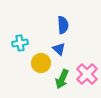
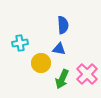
blue triangle: rotated 32 degrees counterclockwise
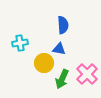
yellow circle: moved 3 px right
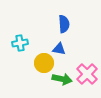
blue semicircle: moved 1 px right, 1 px up
green arrow: rotated 102 degrees counterclockwise
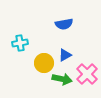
blue semicircle: rotated 84 degrees clockwise
blue triangle: moved 6 px right, 6 px down; rotated 40 degrees counterclockwise
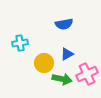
blue triangle: moved 2 px right, 1 px up
pink cross: rotated 20 degrees clockwise
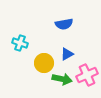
cyan cross: rotated 28 degrees clockwise
pink cross: moved 1 px down
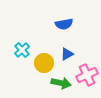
cyan cross: moved 2 px right, 7 px down; rotated 28 degrees clockwise
green arrow: moved 1 px left, 4 px down
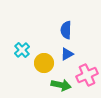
blue semicircle: moved 2 px right, 6 px down; rotated 102 degrees clockwise
green arrow: moved 2 px down
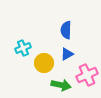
cyan cross: moved 1 px right, 2 px up; rotated 21 degrees clockwise
